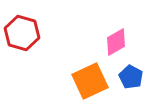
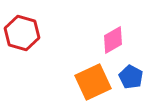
pink diamond: moved 3 px left, 2 px up
orange square: moved 3 px right, 1 px down
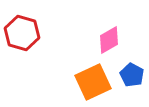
pink diamond: moved 4 px left
blue pentagon: moved 1 px right, 2 px up
